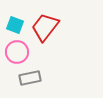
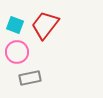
red trapezoid: moved 2 px up
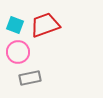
red trapezoid: rotated 32 degrees clockwise
pink circle: moved 1 px right
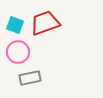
red trapezoid: moved 2 px up
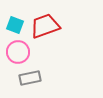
red trapezoid: moved 3 px down
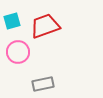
cyan square: moved 3 px left, 4 px up; rotated 36 degrees counterclockwise
gray rectangle: moved 13 px right, 6 px down
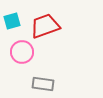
pink circle: moved 4 px right
gray rectangle: rotated 20 degrees clockwise
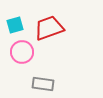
cyan square: moved 3 px right, 4 px down
red trapezoid: moved 4 px right, 2 px down
